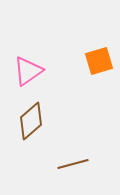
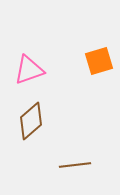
pink triangle: moved 1 px right, 1 px up; rotated 16 degrees clockwise
brown line: moved 2 px right, 1 px down; rotated 8 degrees clockwise
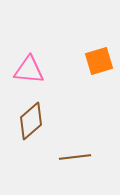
pink triangle: rotated 24 degrees clockwise
brown line: moved 8 px up
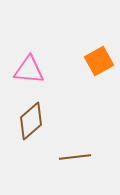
orange square: rotated 12 degrees counterclockwise
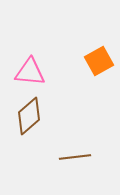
pink triangle: moved 1 px right, 2 px down
brown diamond: moved 2 px left, 5 px up
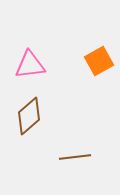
pink triangle: moved 7 px up; rotated 12 degrees counterclockwise
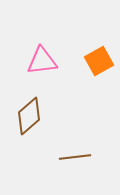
pink triangle: moved 12 px right, 4 px up
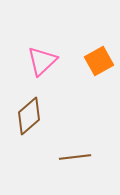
pink triangle: rotated 36 degrees counterclockwise
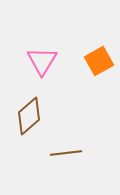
pink triangle: rotated 16 degrees counterclockwise
brown line: moved 9 px left, 4 px up
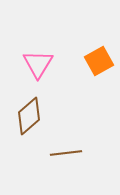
pink triangle: moved 4 px left, 3 px down
